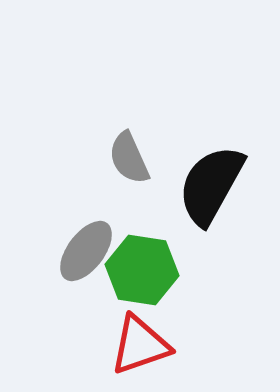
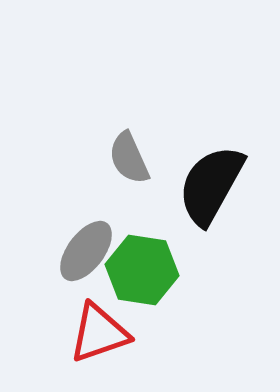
red triangle: moved 41 px left, 12 px up
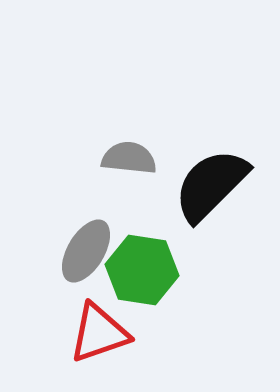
gray semicircle: rotated 120 degrees clockwise
black semicircle: rotated 16 degrees clockwise
gray ellipse: rotated 6 degrees counterclockwise
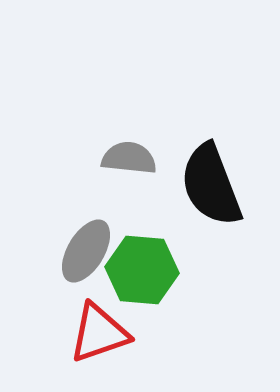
black semicircle: rotated 66 degrees counterclockwise
green hexagon: rotated 4 degrees counterclockwise
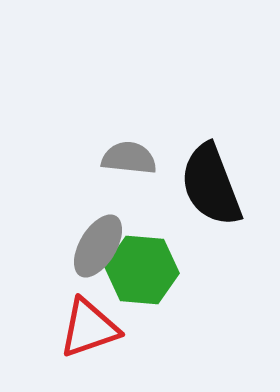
gray ellipse: moved 12 px right, 5 px up
red triangle: moved 10 px left, 5 px up
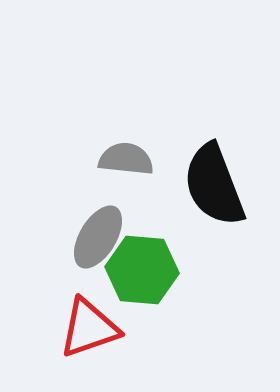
gray semicircle: moved 3 px left, 1 px down
black semicircle: moved 3 px right
gray ellipse: moved 9 px up
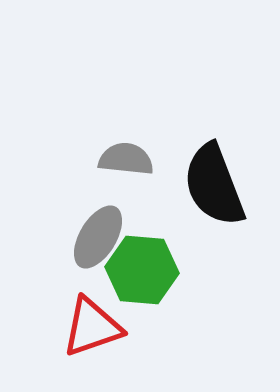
red triangle: moved 3 px right, 1 px up
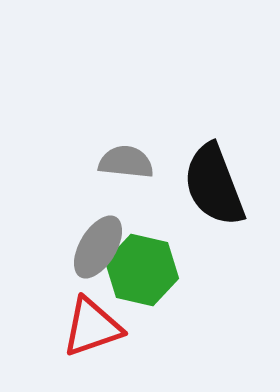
gray semicircle: moved 3 px down
gray ellipse: moved 10 px down
green hexagon: rotated 8 degrees clockwise
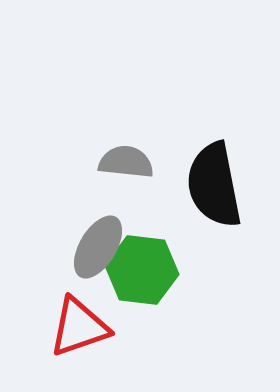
black semicircle: rotated 10 degrees clockwise
green hexagon: rotated 6 degrees counterclockwise
red triangle: moved 13 px left
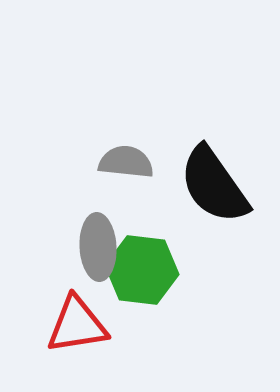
black semicircle: rotated 24 degrees counterclockwise
gray ellipse: rotated 34 degrees counterclockwise
red triangle: moved 2 px left, 2 px up; rotated 10 degrees clockwise
